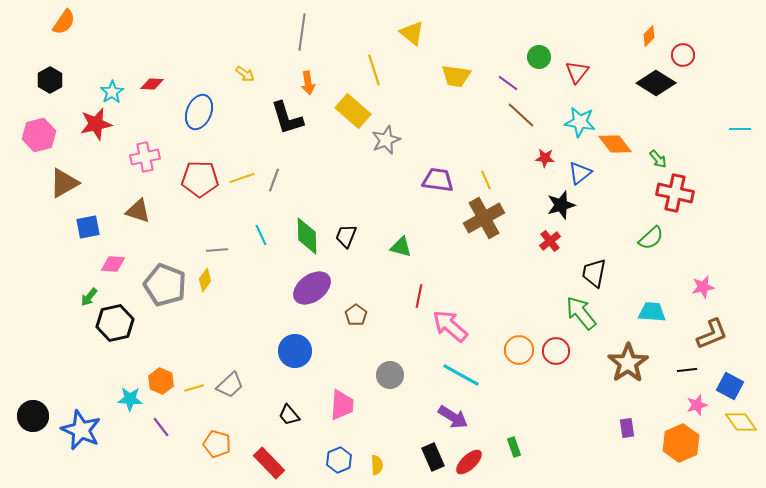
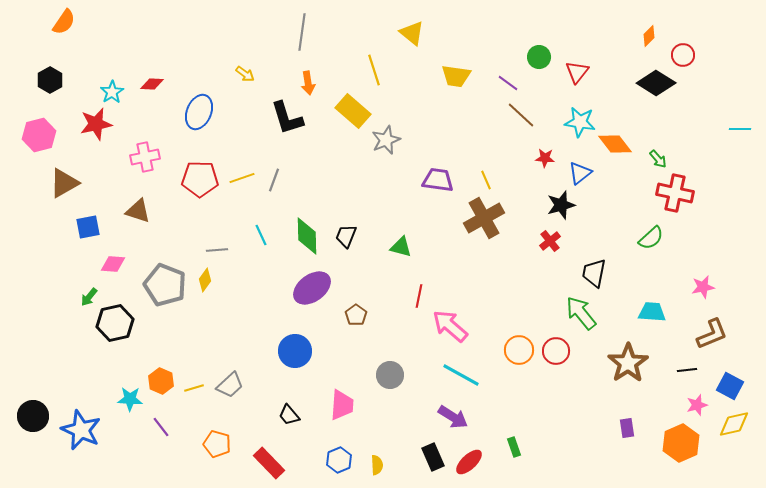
yellow diamond at (741, 422): moved 7 px left, 2 px down; rotated 68 degrees counterclockwise
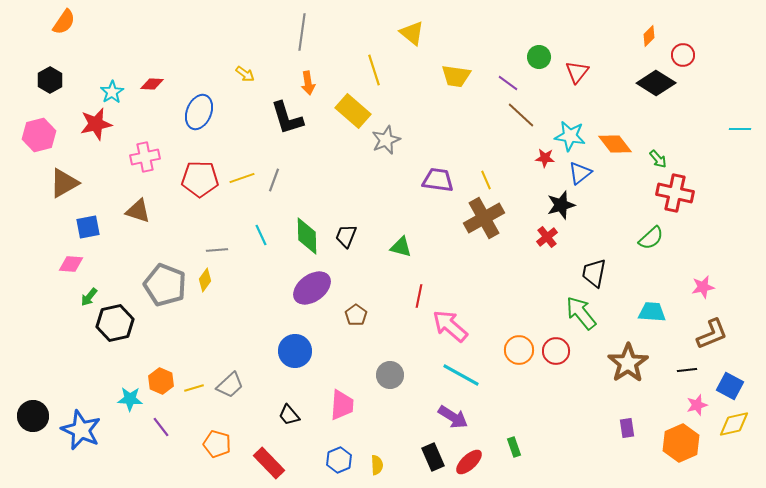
cyan star at (580, 122): moved 10 px left, 14 px down
red cross at (550, 241): moved 3 px left, 4 px up
pink diamond at (113, 264): moved 42 px left
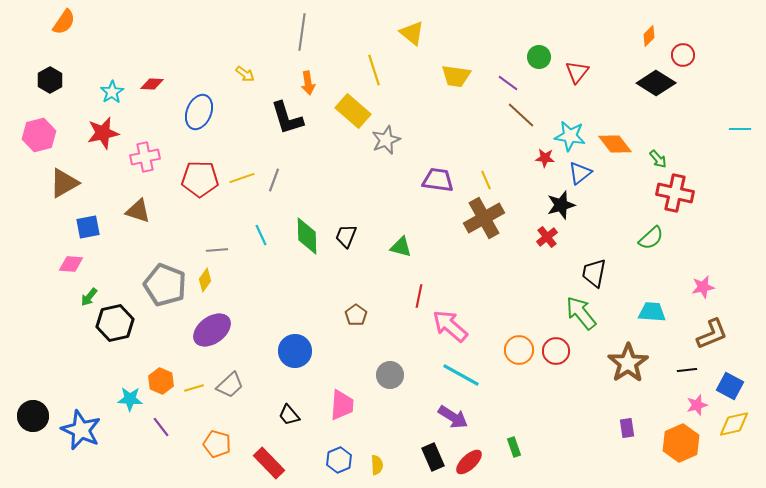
red star at (96, 124): moved 7 px right, 9 px down
purple ellipse at (312, 288): moved 100 px left, 42 px down
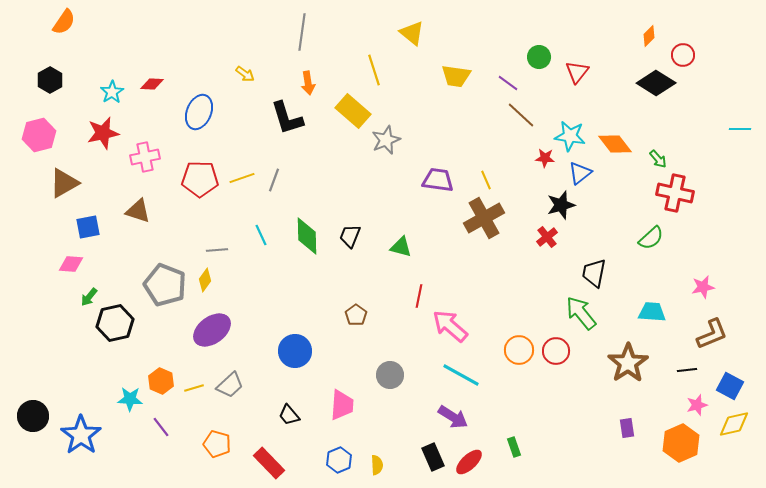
black trapezoid at (346, 236): moved 4 px right
blue star at (81, 430): moved 5 px down; rotated 12 degrees clockwise
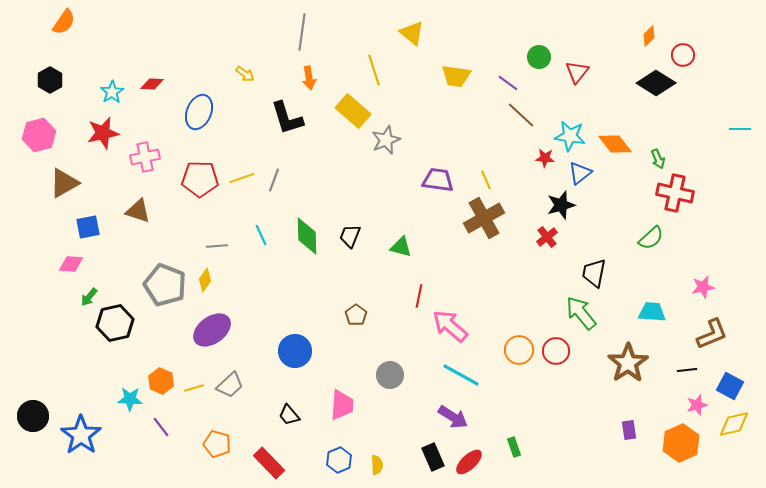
orange arrow at (308, 83): moved 1 px right, 5 px up
green arrow at (658, 159): rotated 18 degrees clockwise
gray line at (217, 250): moved 4 px up
purple rectangle at (627, 428): moved 2 px right, 2 px down
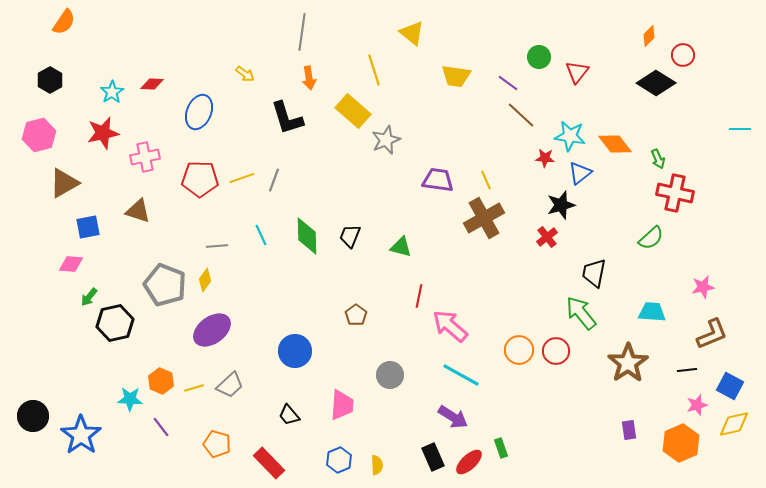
green rectangle at (514, 447): moved 13 px left, 1 px down
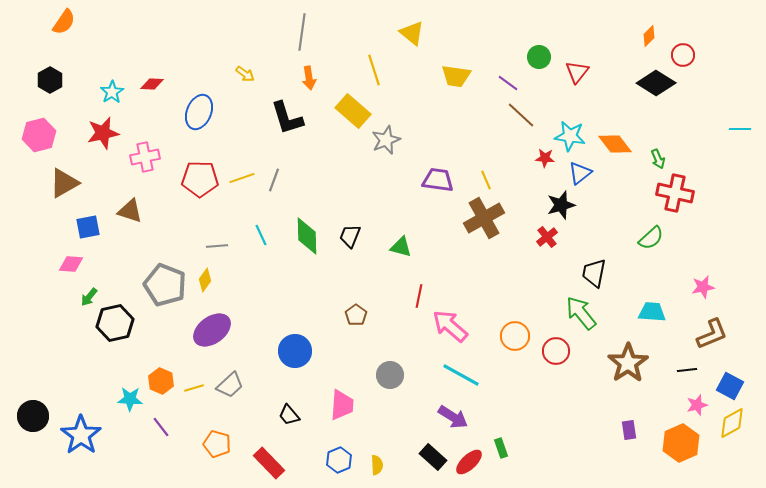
brown triangle at (138, 211): moved 8 px left
orange circle at (519, 350): moved 4 px left, 14 px up
yellow diamond at (734, 424): moved 2 px left, 1 px up; rotated 16 degrees counterclockwise
black rectangle at (433, 457): rotated 24 degrees counterclockwise
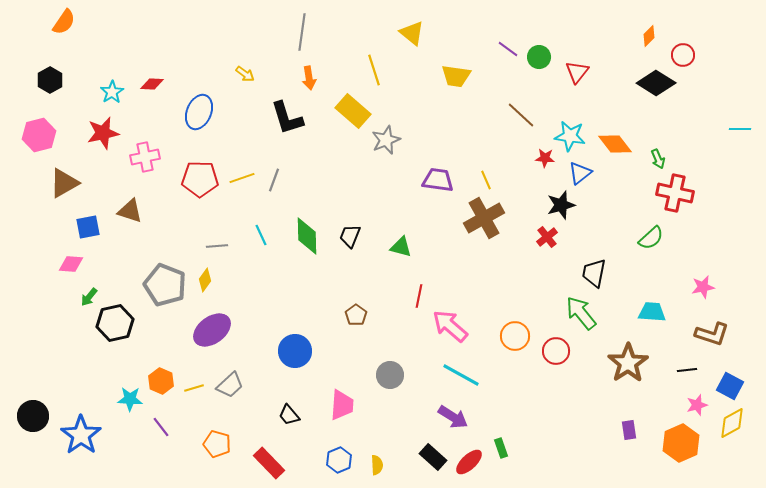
purple line at (508, 83): moved 34 px up
brown L-shape at (712, 334): rotated 40 degrees clockwise
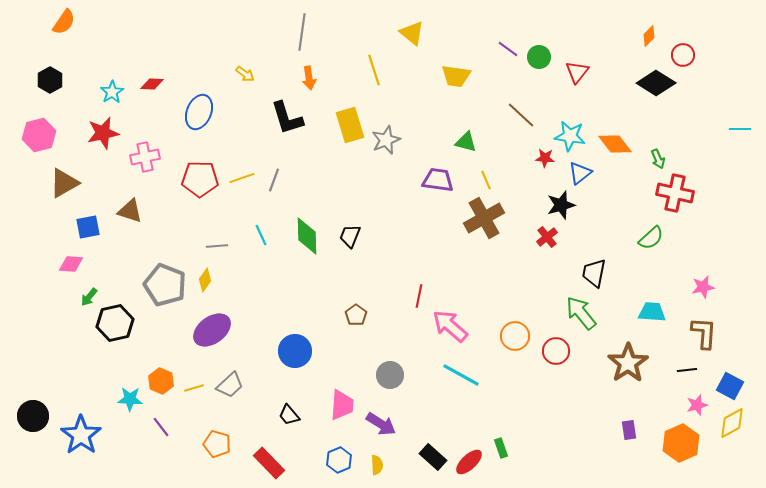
yellow rectangle at (353, 111): moved 3 px left, 14 px down; rotated 32 degrees clockwise
green triangle at (401, 247): moved 65 px right, 105 px up
brown L-shape at (712, 334): moved 8 px left, 1 px up; rotated 104 degrees counterclockwise
purple arrow at (453, 417): moved 72 px left, 7 px down
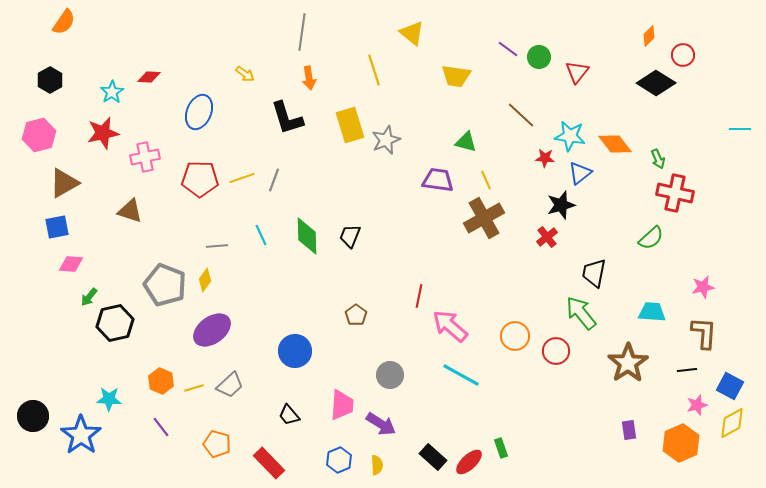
red diamond at (152, 84): moved 3 px left, 7 px up
blue square at (88, 227): moved 31 px left
cyan star at (130, 399): moved 21 px left
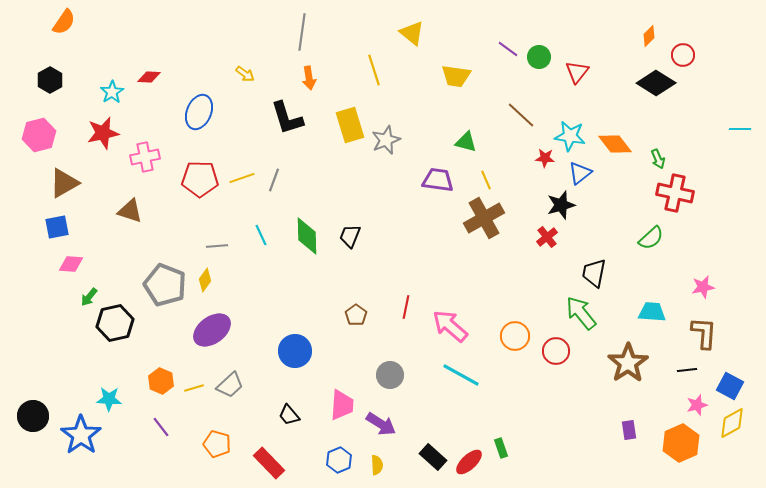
red line at (419, 296): moved 13 px left, 11 px down
